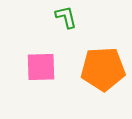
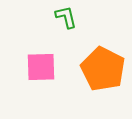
orange pentagon: rotated 30 degrees clockwise
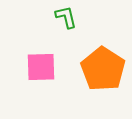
orange pentagon: rotated 6 degrees clockwise
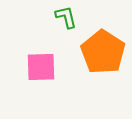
orange pentagon: moved 17 px up
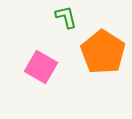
pink square: rotated 32 degrees clockwise
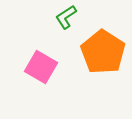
green L-shape: rotated 110 degrees counterclockwise
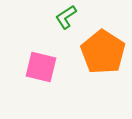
pink square: rotated 16 degrees counterclockwise
